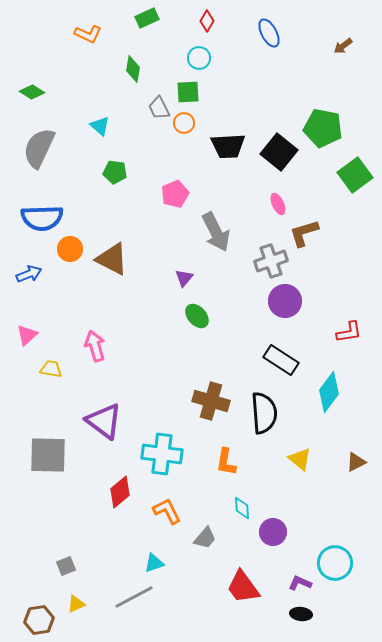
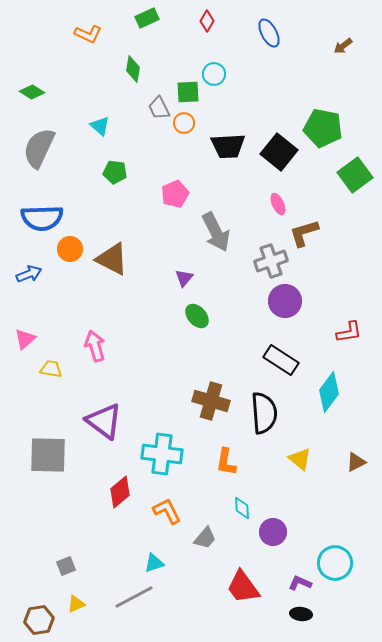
cyan circle at (199, 58): moved 15 px right, 16 px down
pink triangle at (27, 335): moved 2 px left, 4 px down
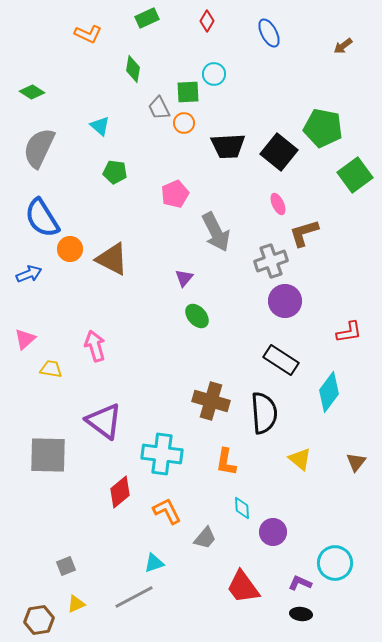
blue semicircle at (42, 218): rotated 60 degrees clockwise
brown triangle at (356, 462): rotated 25 degrees counterclockwise
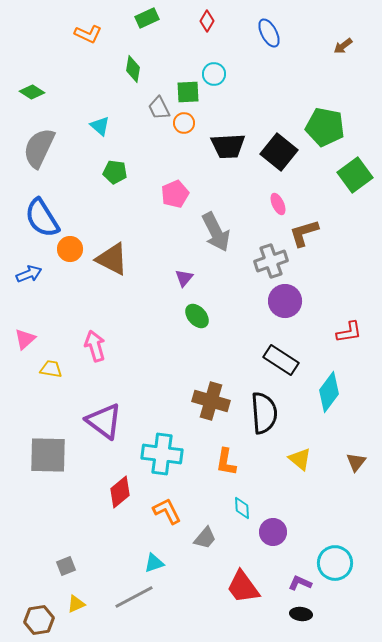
green pentagon at (323, 128): moved 2 px right, 1 px up
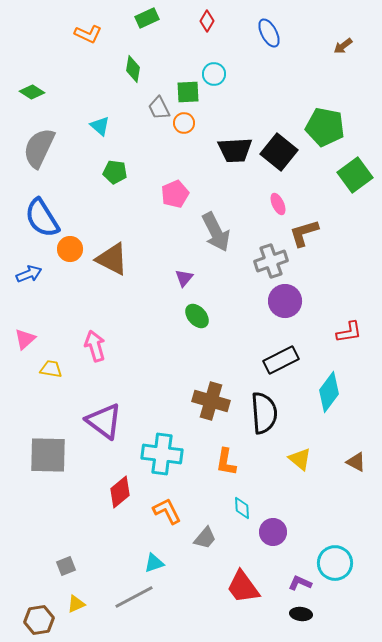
black trapezoid at (228, 146): moved 7 px right, 4 px down
black rectangle at (281, 360): rotated 60 degrees counterclockwise
brown triangle at (356, 462): rotated 40 degrees counterclockwise
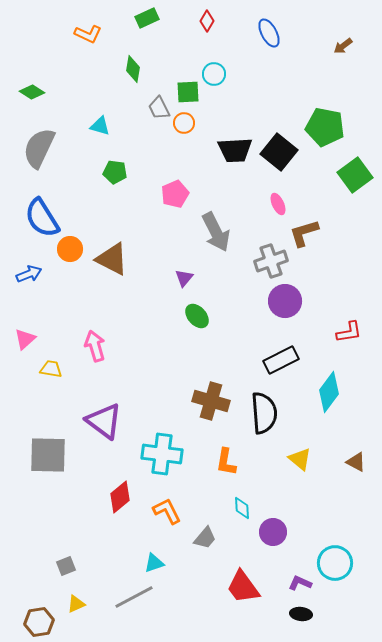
cyan triangle at (100, 126): rotated 25 degrees counterclockwise
red diamond at (120, 492): moved 5 px down
brown hexagon at (39, 620): moved 2 px down
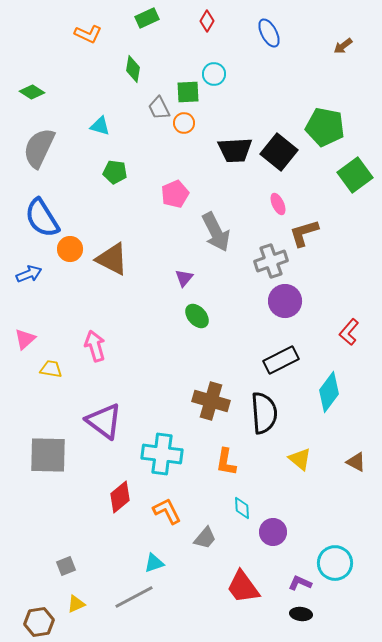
red L-shape at (349, 332): rotated 140 degrees clockwise
